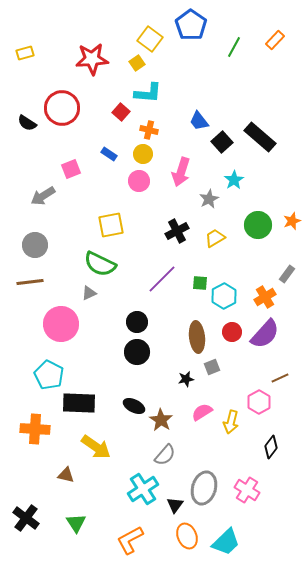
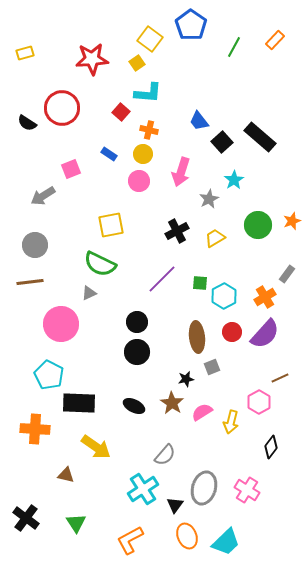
brown star at (161, 420): moved 11 px right, 17 px up
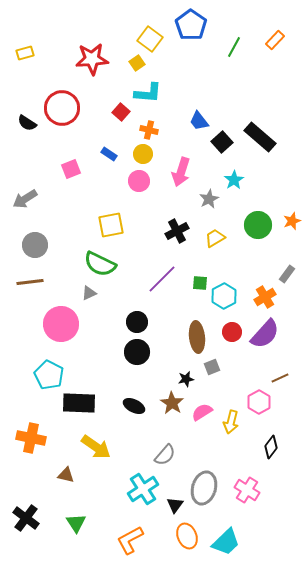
gray arrow at (43, 196): moved 18 px left, 3 px down
orange cross at (35, 429): moved 4 px left, 9 px down; rotated 8 degrees clockwise
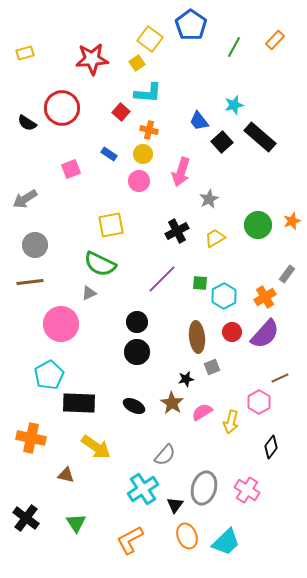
cyan star at (234, 180): moved 75 px up; rotated 18 degrees clockwise
cyan pentagon at (49, 375): rotated 16 degrees clockwise
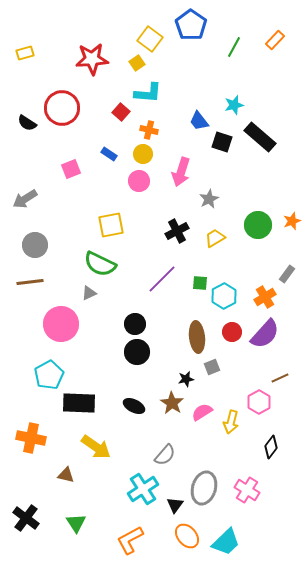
black square at (222, 142): rotated 30 degrees counterclockwise
black circle at (137, 322): moved 2 px left, 2 px down
orange ellipse at (187, 536): rotated 20 degrees counterclockwise
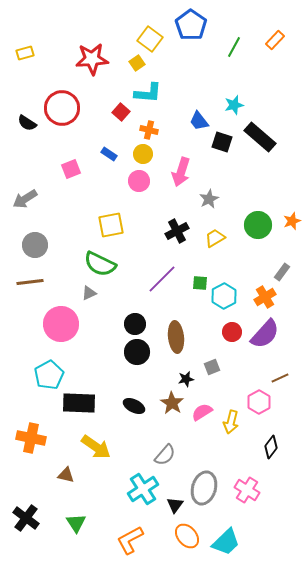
gray rectangle at (287, 274): moved 5 px left, 2 px up
brown ellipse at (197, 337): moved 21 px left
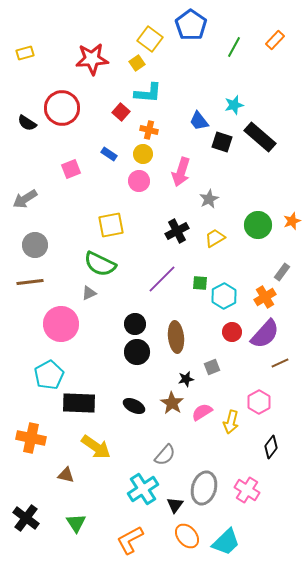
brown line at (280, 378): moved 15 px up
